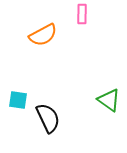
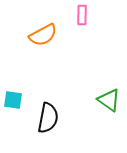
pink rectangle: moved 1 px down
cyan square: moved 5 px left
black semicircle: rotated 36 degrees clockwise
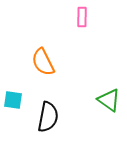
pink rectangle: moved 2 px down
orange semicircle: moved 27 px down; rotated 92 degrees clockwise
black semicircle: moved 1 px up
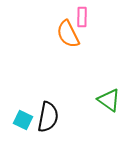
orange semicircle: moved 25 px right, 28 px up
cyan square: moved 10 px right, 20 px down; rotated 18 degrees clockwise
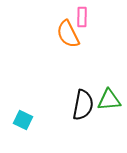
green triangle: rotated 40 degrees counterclockwise
black semicircle: moved 35 px right, 12 px up
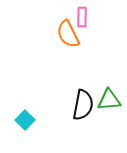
cyan square: moved 2 px right; rotated 18 degrees clockwise
